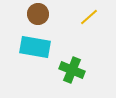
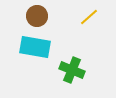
brown circle: moved 1 px left, 2 px down
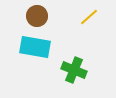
green cross: moved 2 px right
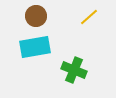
brown circle: moved 1 px left
cyan rectangle: rotated 20 degrees counterclockwise
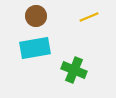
yellow line: rotated 18 degrees clockwise
cyan rectangle: moved 1 px down
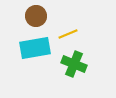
yellow line: moved 21 px left, 17 px down
green cross: moved 6 px up
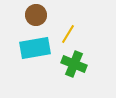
brown circle: moved 1 px up
yellow line: rotated 36 degrees counterclockwise
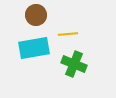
yellow line: rotated 54 degrees clockwise
cyan rectangle: moved 1 px left
